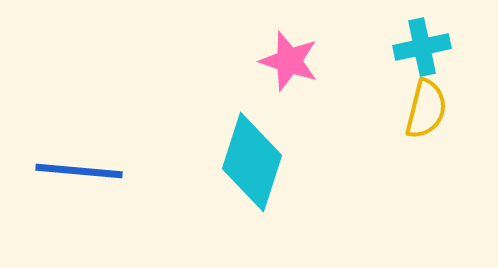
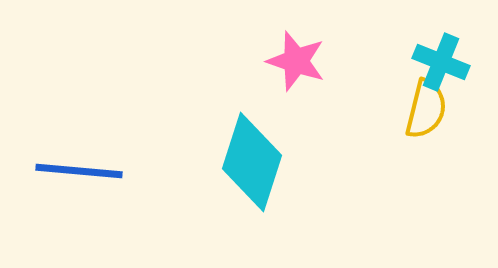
cyan cross: moved 19 px right, 15 px down; rotated 34 degrees clockwise
pink star: moved 7 px right
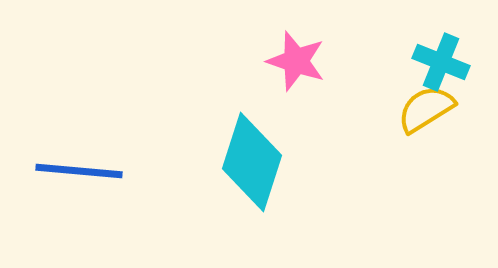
yellow semicircle: rotated 136 degrees counterclockwise
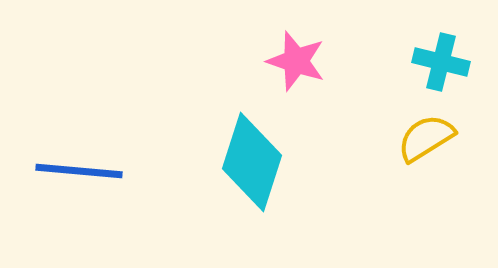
cyan cross: rotated 8 degrees counterclockwise
yellow semicircle: moved 29 px down
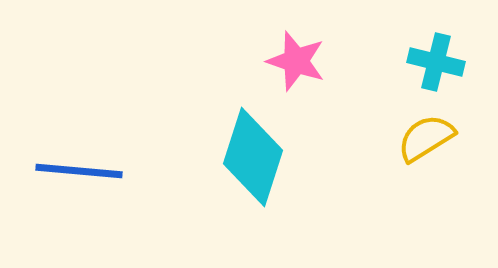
cyan cross: moved 5 px left
cyan diamond: moved 1 px right, 5 px up
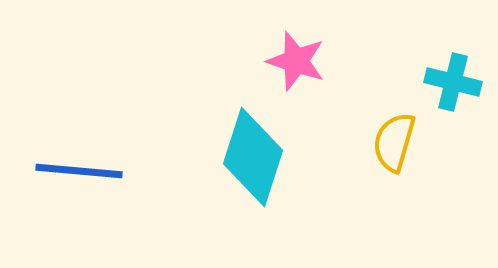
cyan cross: moved 17 px right, 20 px down
yellow semicircle: moved 32 px left, 4 px down; rotated 42 degrees counterclockwise
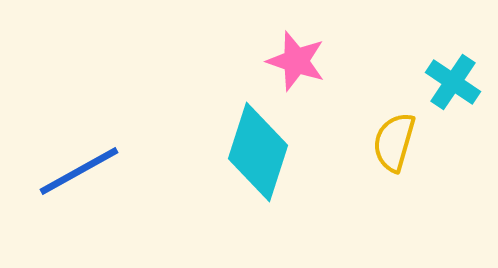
cyan cross: rotated 20 degrees clockwise
cyan diamond: moved 5 px right, 5 px up
blue line: rotated 34 degrees counterclockwise
